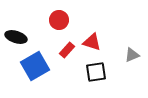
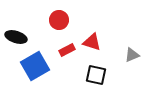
red rectangle: rotated 21 degrees clockwise
black square: moved 3 px down; rotated 20 degrees clockwise
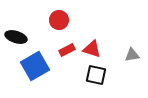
red triangle: moved 7 px down
gray triangle: rotated 14 degrees clockwise
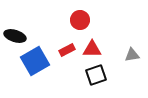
red circle: moved 21 px right
black ellipse: moved 1 px left, 1 px up
red triangle: rotated 18 degrees counterclockwise
blue square: moved 5 px up
black square: rotated 30 degrees counterclockwise
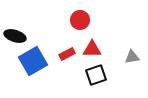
red rectangle: moved 4 px down
gray triangle: moved 2 px down
blue square: moved 2 px left
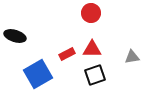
red circle: moved 11 px right, 7 px up
blue square: moved 5 px right, 13 px down
black square: moved 1 px left
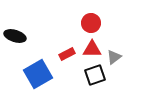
red circle: moved 10 px down
gray triangle: moved 18 px left; rotated 28 degrees counterclockwise
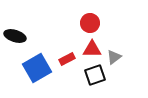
red circle: moved 1 px left
red rectangle: moved 5 px down
blue square: moved 1 px left, 6 px up
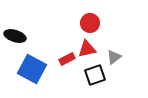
red triangle: moved 5 px left; rotated 12 degrees counterclockwise
blue square: moved 5 px left, 1 px down; rotated 32 degrees counterclockwise
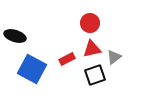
red triangle: moved 5 px right
